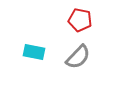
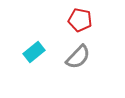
cyan rectangle: rotated 50 degrees counterclockwise
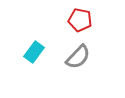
cyan rectangle: rotated 15 degrees counterclockwise
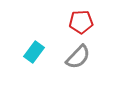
red pentagon: moved 1 px right, 2 px down; rotated 15 degrees counterclockwise
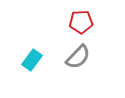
cyan rectangle: moved 2 px left, 8 px down
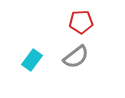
gray semicircle: moved 2 px left; rotated 8 degrees clockwise
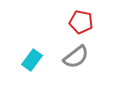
red pentagon: rotated 15 degrees clockwise
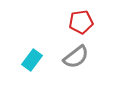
red pentagon: rotated 20 degrees counterclockwise
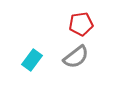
red pentagon: moved 2 px down
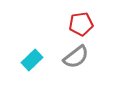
cyan rectangle: rotated 10 degrees clockwise
